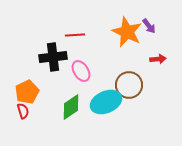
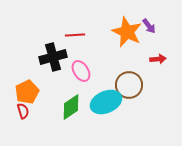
black cross: rotated 8 degrees counterclockwise
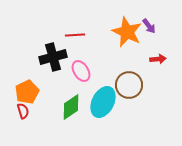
cyan ellipse: moved 3 px left; rotated 40 degrees counterclockwise
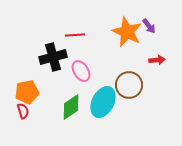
red arrow: moved 1 px left, 1 px down
orange pentagon: rotated 15 degrees clockwise
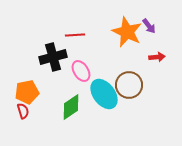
red arrow: moved 3 px up
cyan ellipse: moved 1 px right, 8 px up; rotated 64 degrees counterclockwise
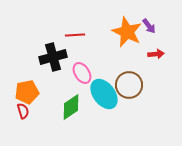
red arrow: moved 1 px left, 3 px up
pink ellipse: moved 1 px right, 2 px down
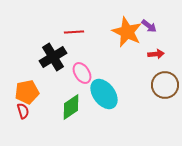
purple arrow: rotated 14 degrees counterclockwise
red line: moved 1 px left, 3 px up
black cross: rotated 16 degrees counterclockwise
brown circle: moved 36 px right
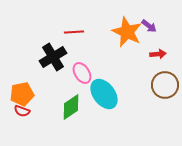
red arrow: moved 2 px right
orange pentagon: moved 5 px left, 2 px down
red semicircle: moved 1 px left; rotated 126 degrees clockwise
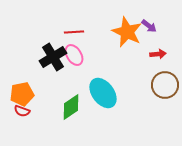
pink ellipse: moved 8 px left, 18 px up
cyan ellipse: moved 1 px left, 1 px up
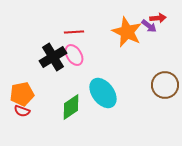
red arrow: moved 36 px up
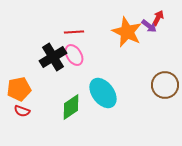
red arrow: rotated 56 degrees counterclockwise
orange pentagon: moved 3 px left, 5 px up
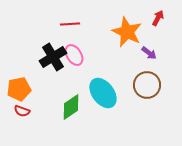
purple arrow: moved 27 px down
red line: moved 4 px left, 8 px up
brown circle: moved 18 px left
